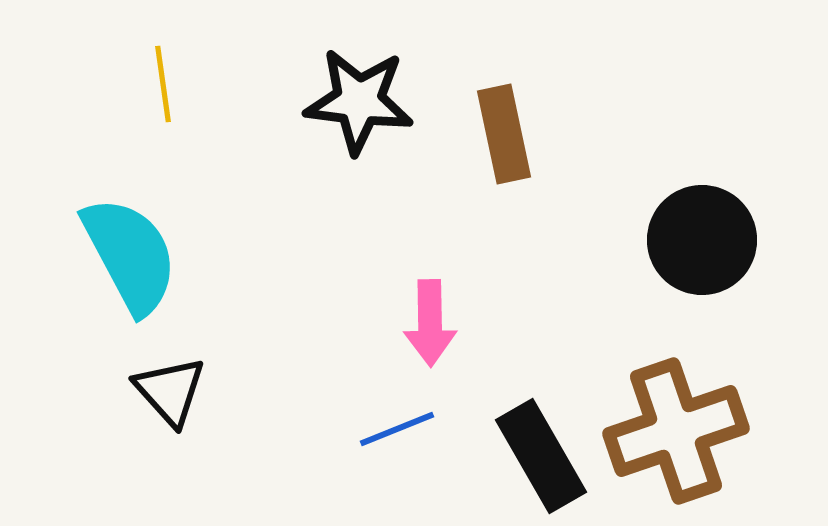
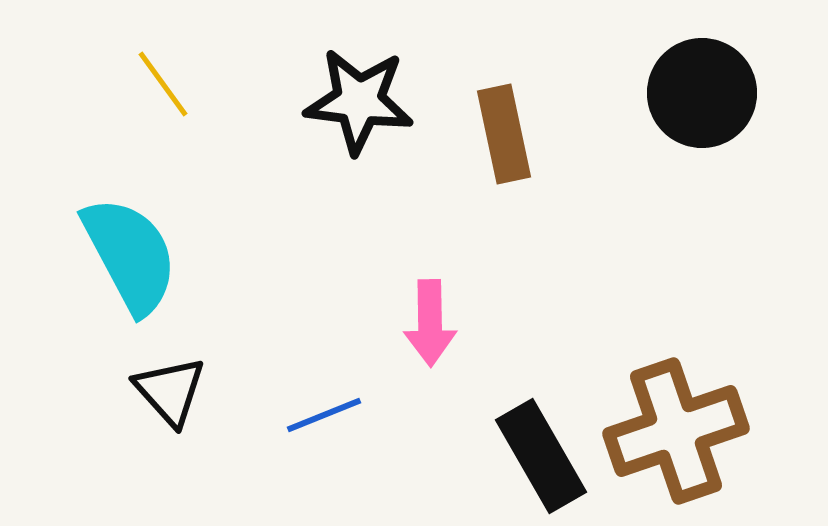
yellow line: rotated 28 degrees counterclockwise
black circle: moved 147 px up
blue line: moved 73 px left, 14 px up
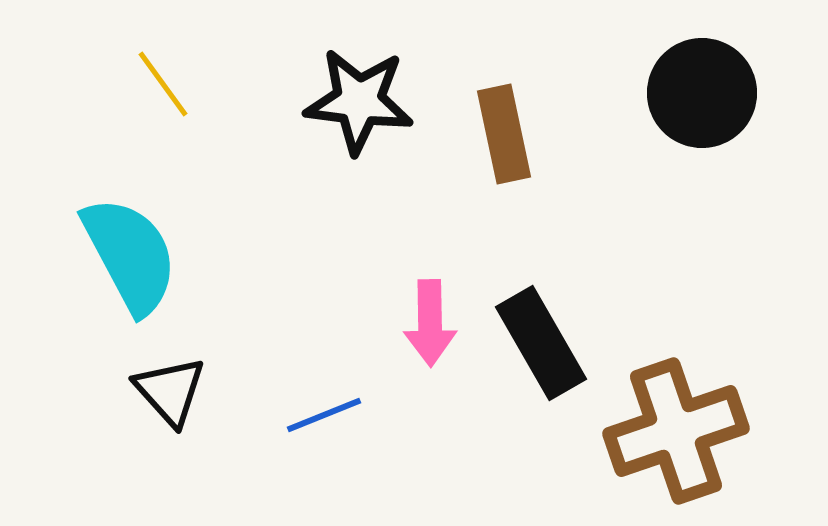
black rectangle: moved 113 px up
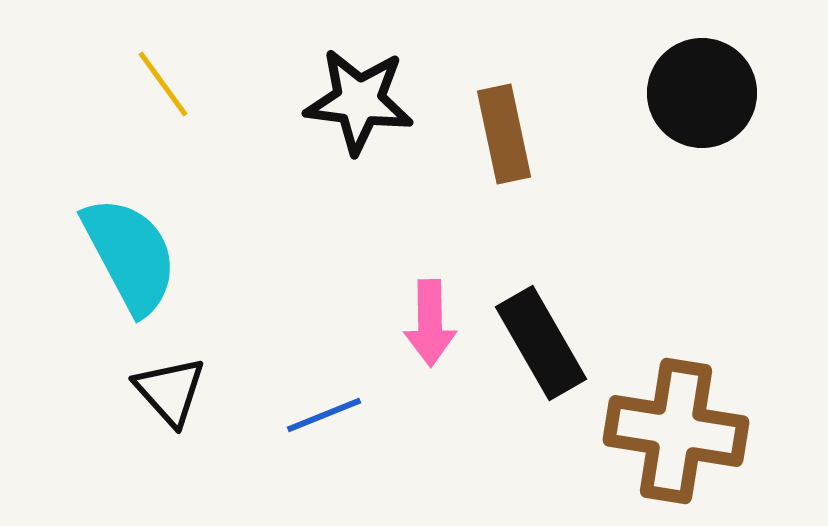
brown cross: rotated 28 degrees clockwise
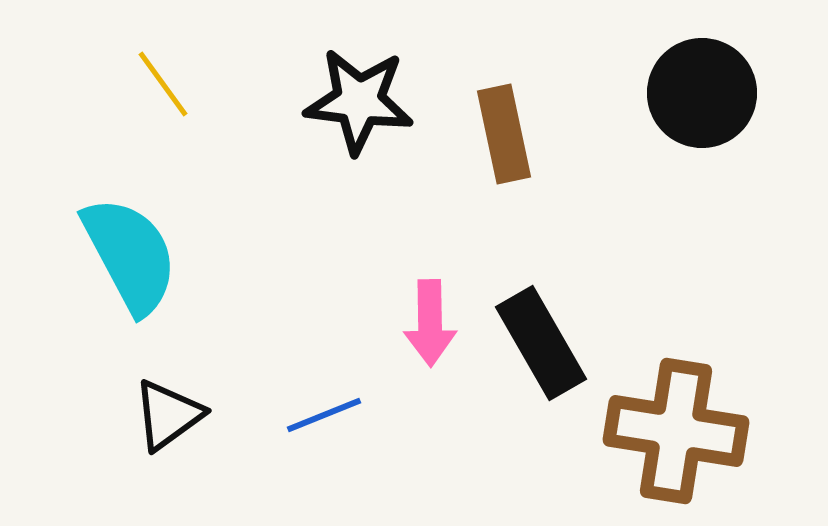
black triangle: moved 2 px left, 24 px down; rotated 36 degrees clockwise
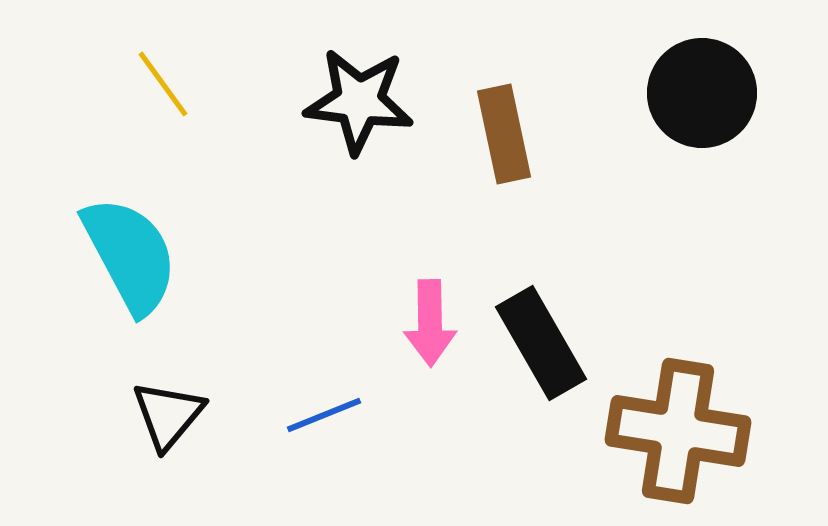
black triangle: rotated 14 degrees counterclockwise
brown cross: moved 2 px right
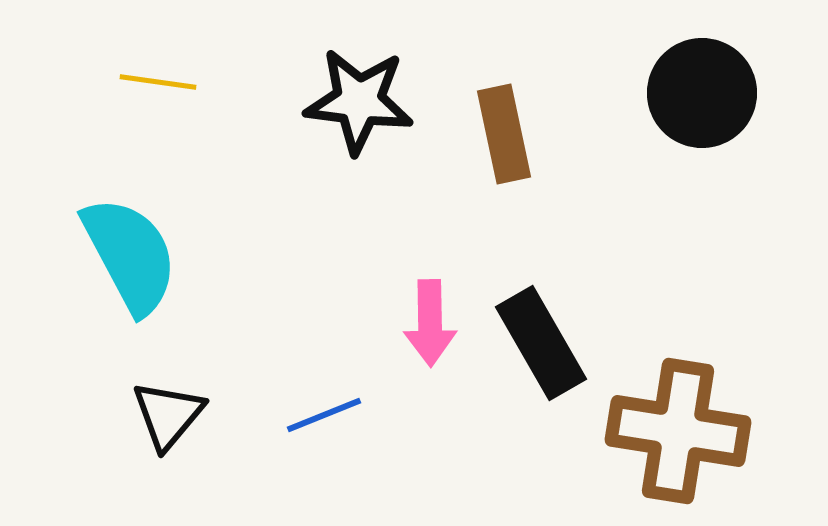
yellow line: moved 5 px left, 2 px up; rotated 46 degrees counterclockwise
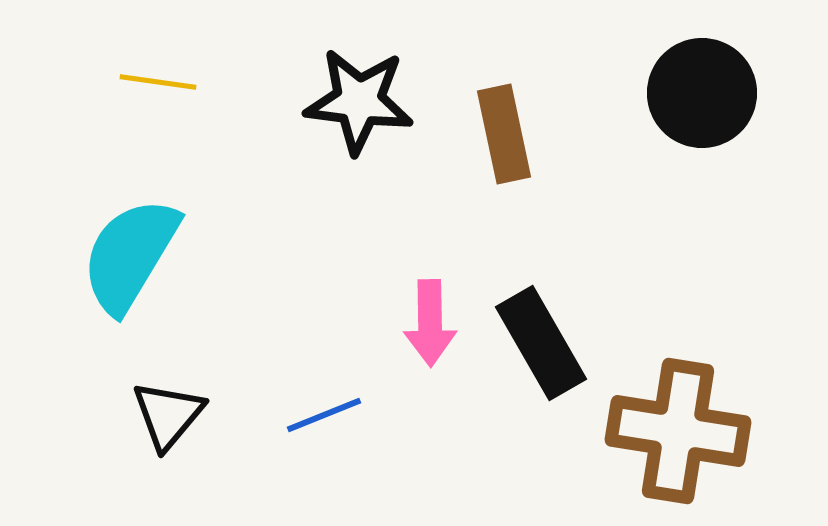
cyan semicircle: rotated 121 degrees counterclockwise
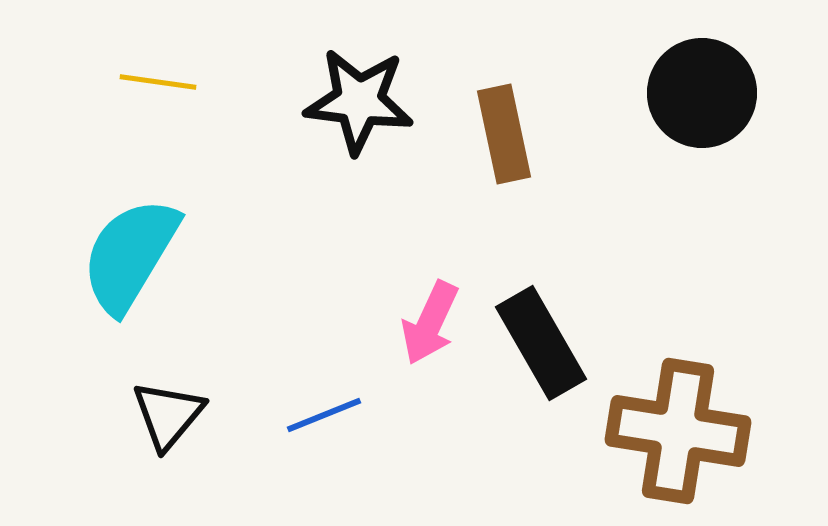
pink arrow: rotated 26 degrees clockwise
